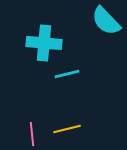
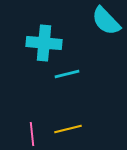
yellow line: moved 1 px right
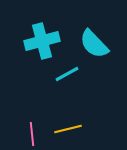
cyan semicircle: moved 12 px left, 23 px down
cyan cross: moved 2 px left, 2 px up; rotated 20 degrees counterclockwise
cyan line: rotated 15 degrees counterclockwise
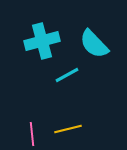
cyan line: moved 1 px down
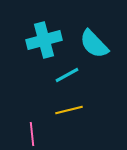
cyan cross: moved 2 px right, 1 px up
yellow line: moved 1 px right, 19 px up
